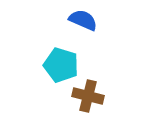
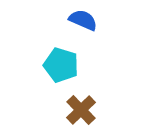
brown cross: moved 7 px left, 14 px down; rotated 32 degrees clockwise
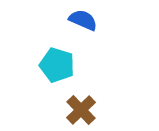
cyan pentagon: moved 4 px left
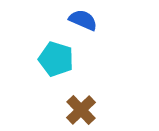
cyan pentagon: moved 1 px left, 6 px up
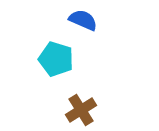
brown cross: rotated 12 degrees clockwise
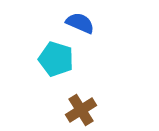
blue semicircle: moved 3 px left, 3 px down
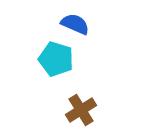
blue semicircle: moved 5 px left, 1 px down
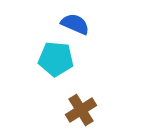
cyan pentagon: rotated 12 degrees counterclockwise
